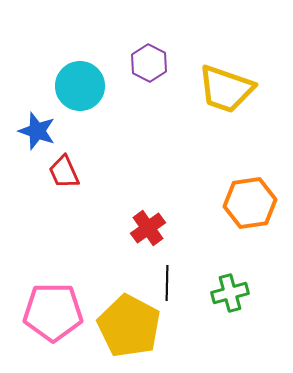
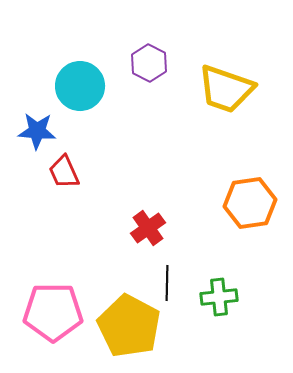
blue star: rotated 15 degrees counterclockwise
green cross: moved 11 px left, 4 px down; rotated 9 degrees clockwise
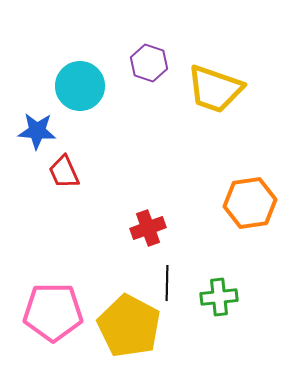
purple hexagon: rotated 9 degrees counterclockwise
yellow trapezoid: moved 11 px left
red cross: rotated 16 degrees clockwise
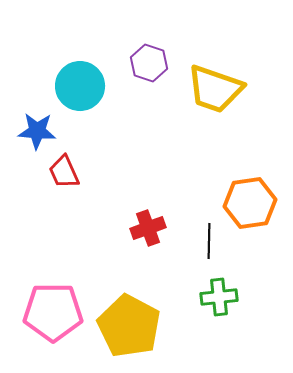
black line: moved 42 px right, 42 px up
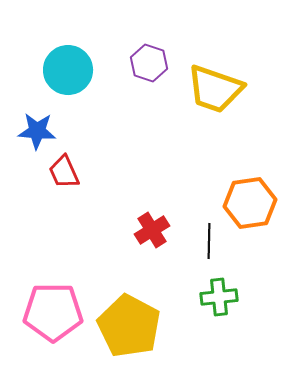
cyan circle: moved 12 px left, 16 px up
red cross: moved 4 px right, 2 px down; rotated 12 degrees counterclockwise
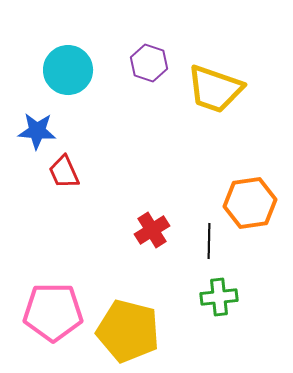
yellow pentagon: moved 1 px left, 5 px down; rotated 14 degrees counterclockwise
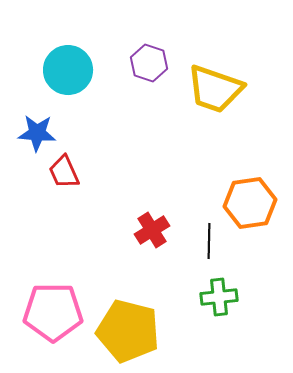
blue star: moved 2 px down
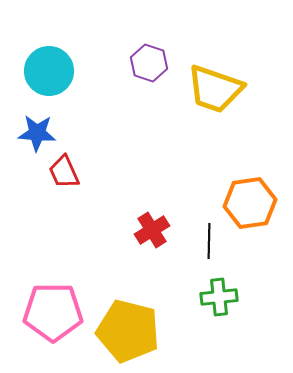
cyan circle: moved 19 px left, 1 px down
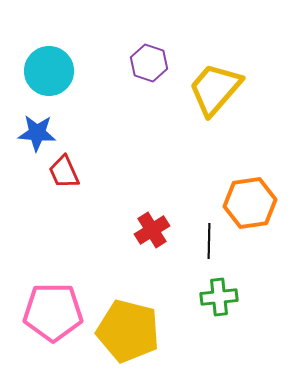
yellow trapezoid: rotated 112 degrees clockwise
